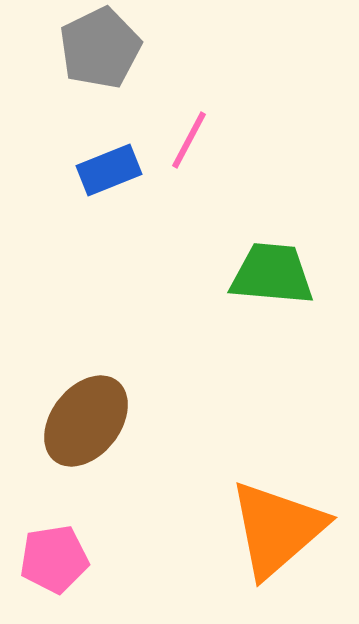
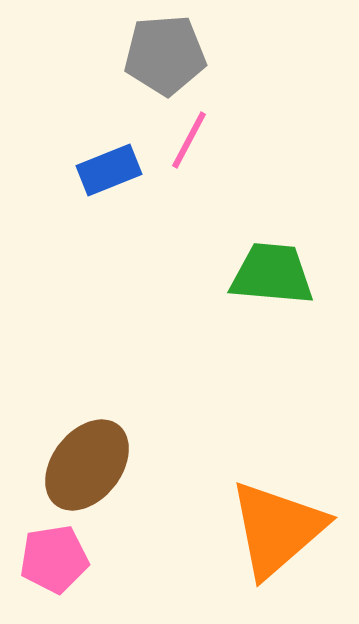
gray pentagon: moved 65 px right, 7 px down; rotated 22 degrees clockwise
brown ellipse: moved 1 px right, 44 px down
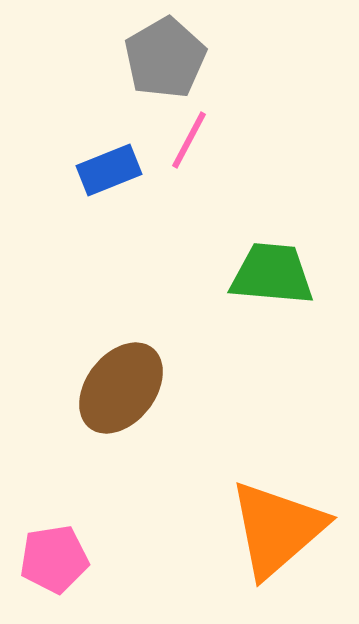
gray pentagon: moved 3 px down; rotated 26 degrees counterclockwise
brown ellipse: moved 34 px right, 77 px up
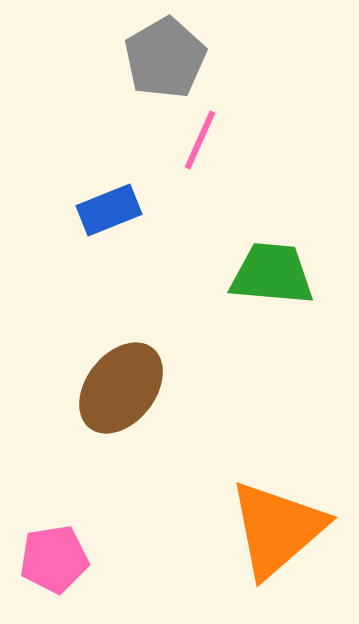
pink line: moved 11 px right; rotated 4 degrees counterclockwise
blue rectangle: moved 40 px down
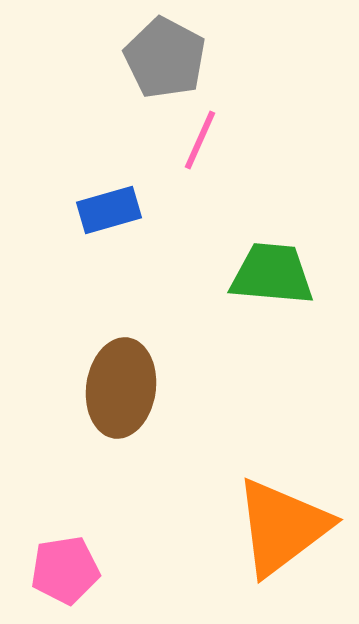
gray pentagon: rotated 14 degrees counterclockwise
blue rectangle: rotated 6 degrees clockwise
brown ellipse: rotated 30 degrees counterclockwise
orange triangle: moved 5 px right, 2 px up; rotated 4 degrees clockwise
pink pentagon: moved 11 px right, 11 px down
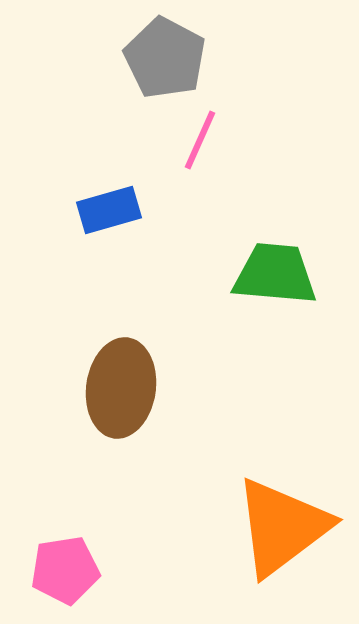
green trapezoid: moved 3 px right
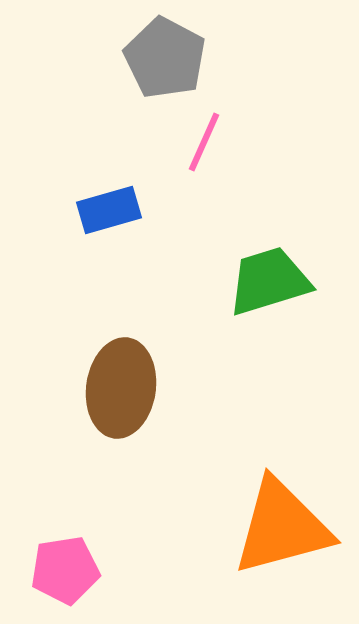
pink line: moved 4 px right, 2 px down
green trapezoid: moved 6 px left, 7 px down; rotated 22 degrees counterclockwise
orange triangle: rotated 22 degrees clockwise
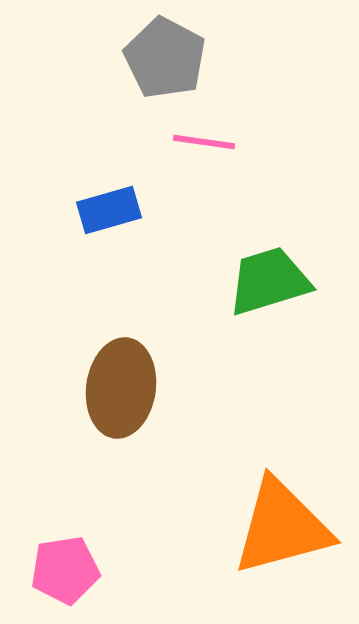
pink line: rotated 74 degrees clockwise
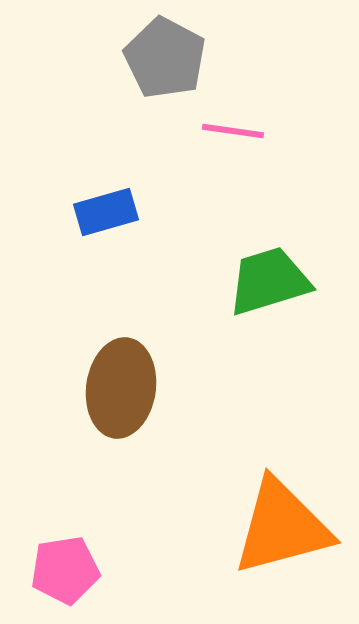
pink line: moved 29 px right, 11 px up
blue rectangle: moved 3 px left, 2 px down
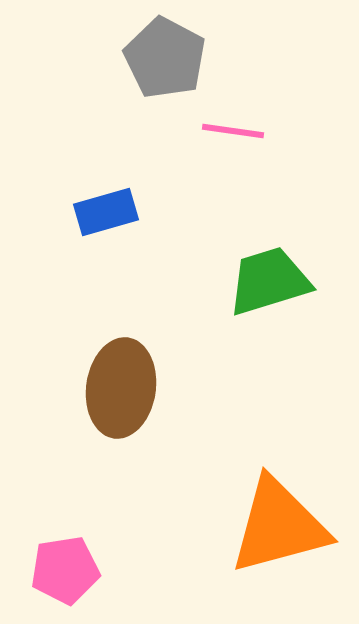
orange triangle: moved 3 px left, 1 px up
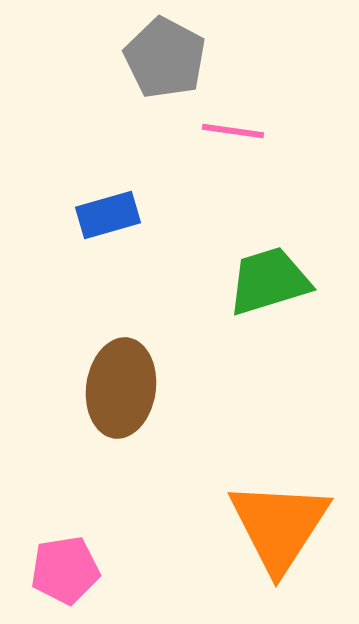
blue rectangle: moved 2 px right, 3 px down
orange triangle: rotated 42 degrees counterclockwise
